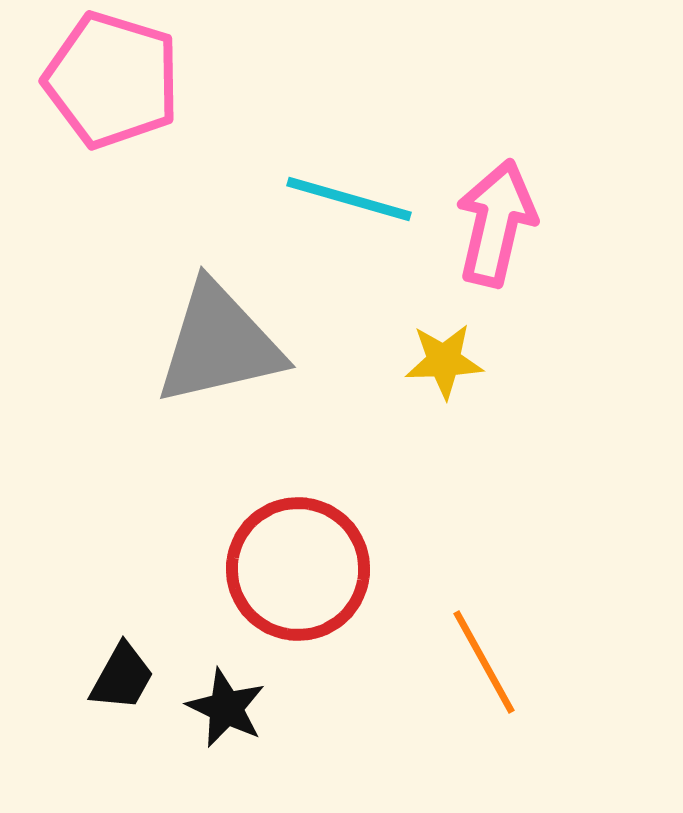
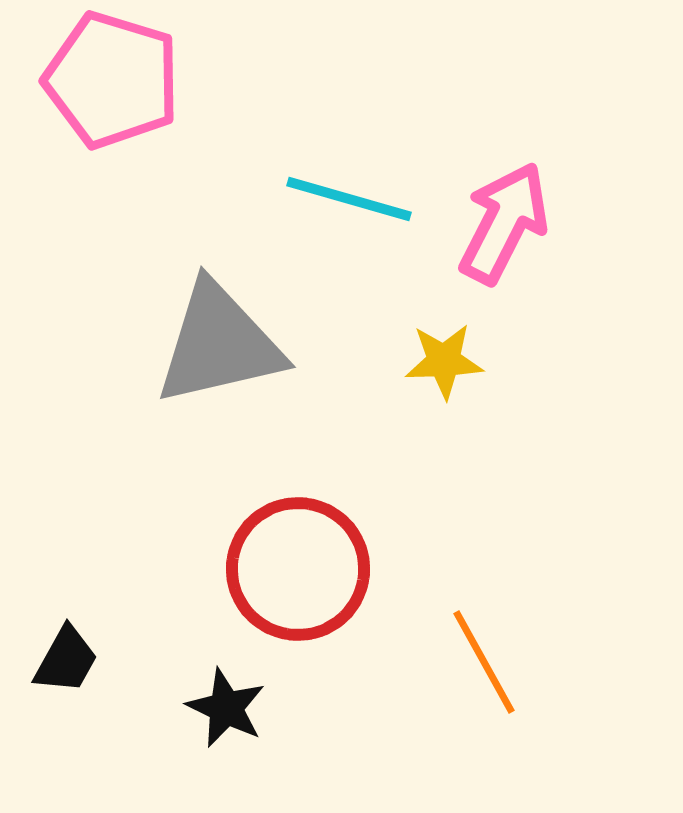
pink arrow: moved 8 px right; rotated 14 degrees clockwise
black trapezoid: moved 56 px left, 17 px up
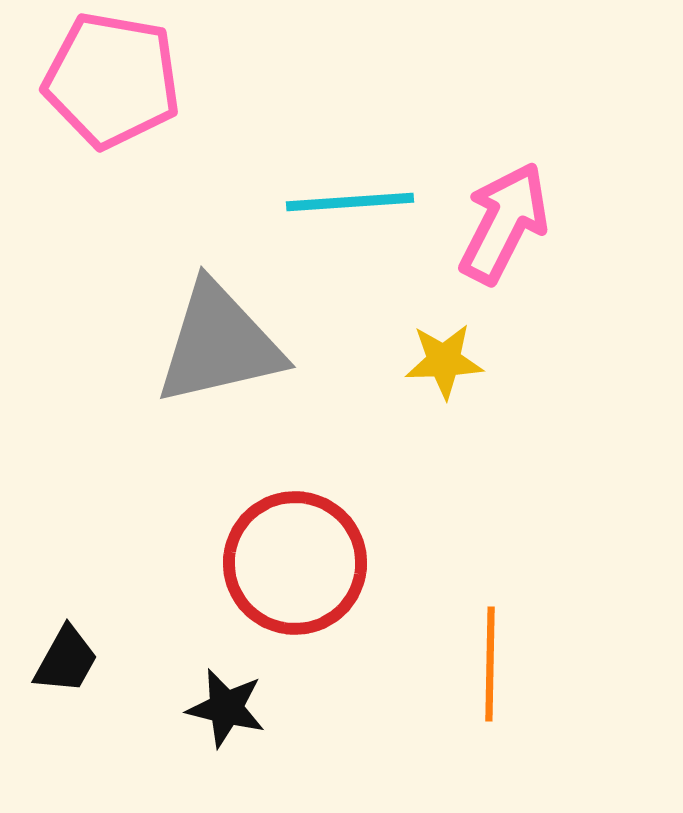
pink pentagon: rotated 7 degrees counterclockwise
cyan line: moved 1 px right, 3 px down; rotated 20 degrees counterclockwise
red circle: moved 3 px left, 6 px up
orange line: moved 6 px right, 2 px down; rotated 30 degrees clockwise
black star: rotated 12 degrees counterclockwise
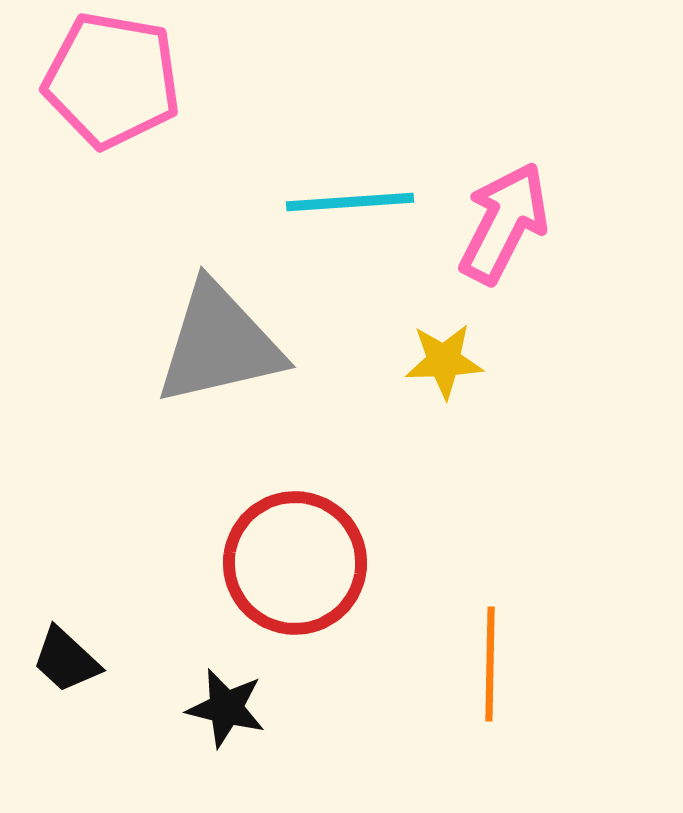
black trapezoid: rotated 104 degrees clockwise
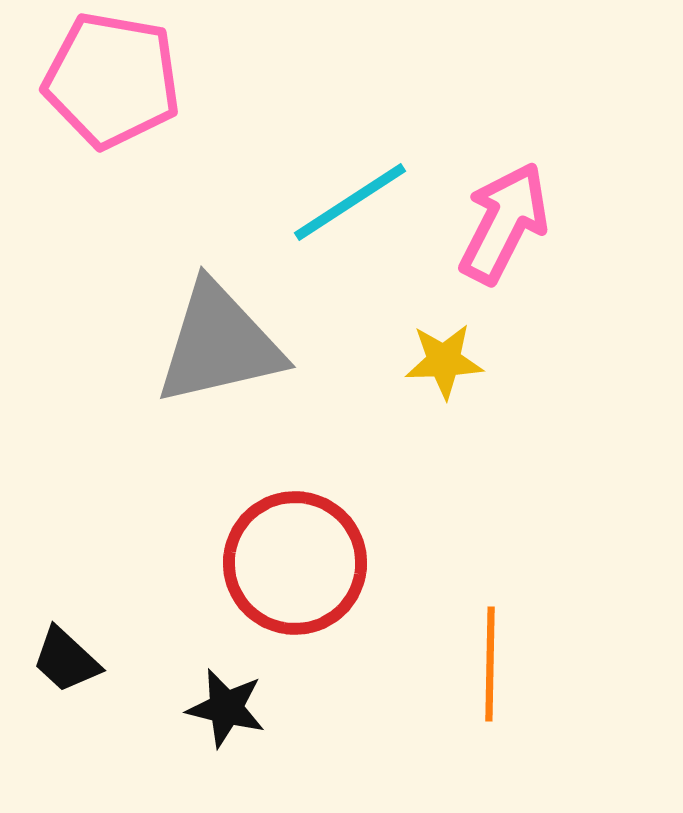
cyan line: rotated 29 degrees counterclockwise
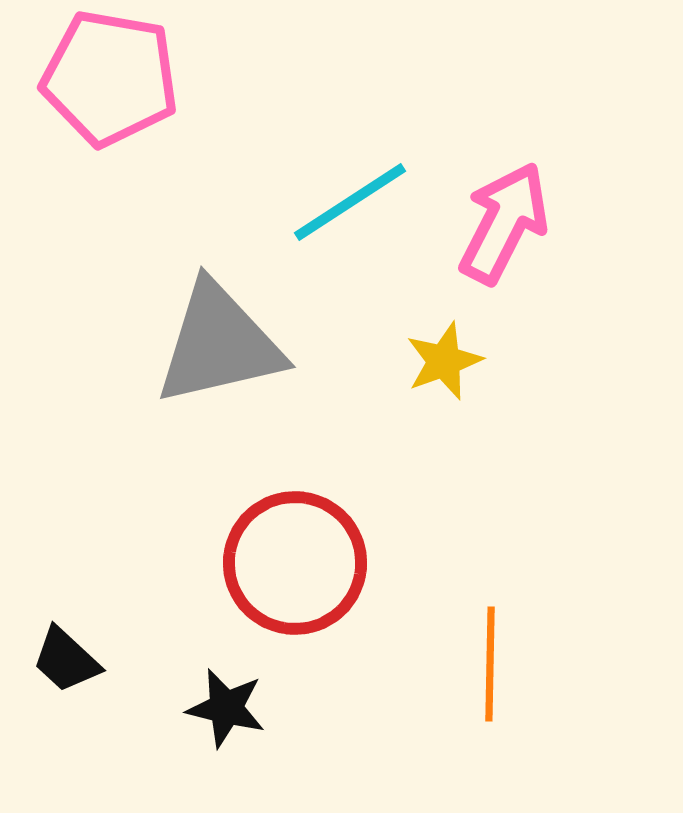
pink pentagon: moved 2 px left, 2 px up
yellow star: rotated 18 degrees counterclockwise
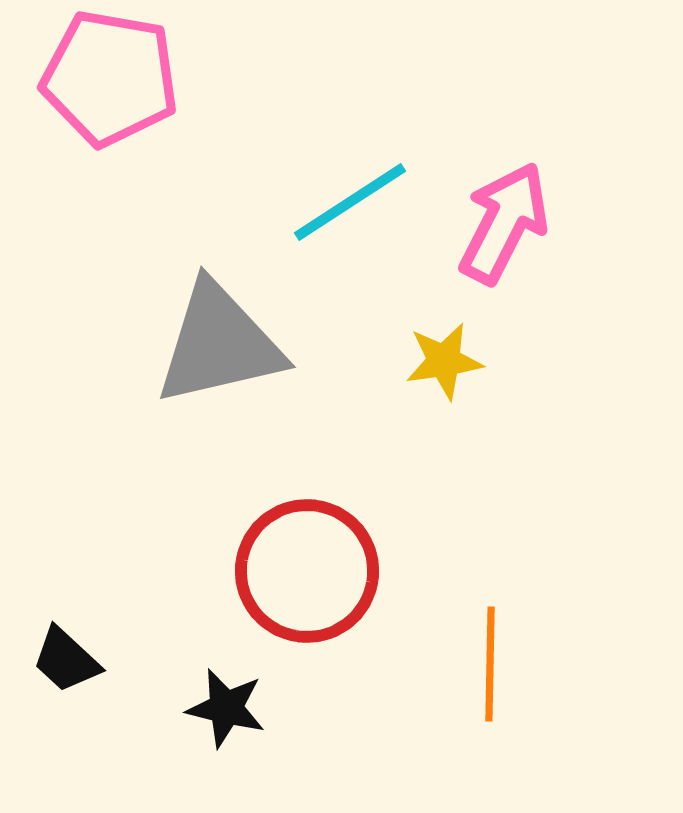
yellow star: rotated 12 degrees clockwise
red circle: moved 12 px right, 8 px down
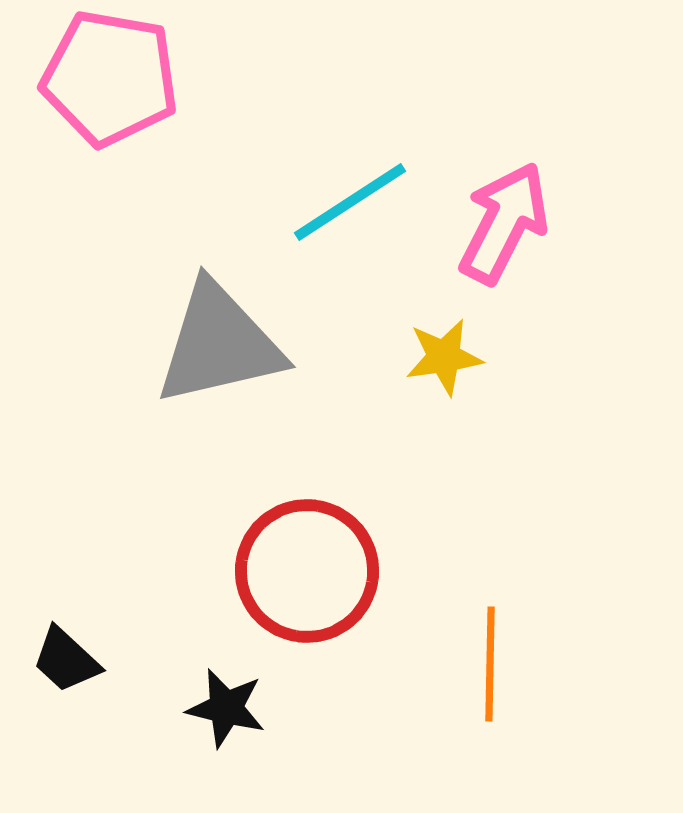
yellow star: moved 4 px up
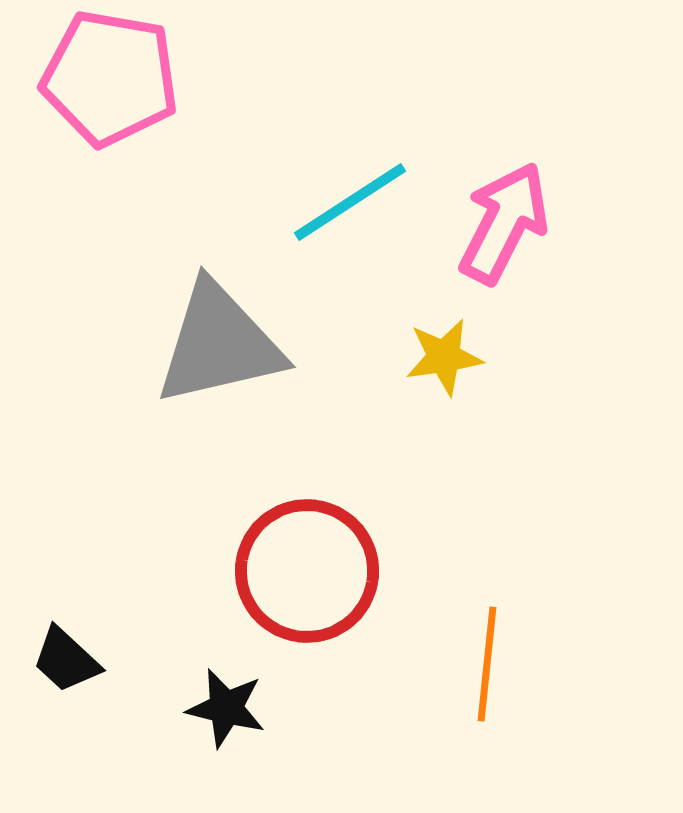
orange line: moved 3 px left; rotated 5 degrees clockwise
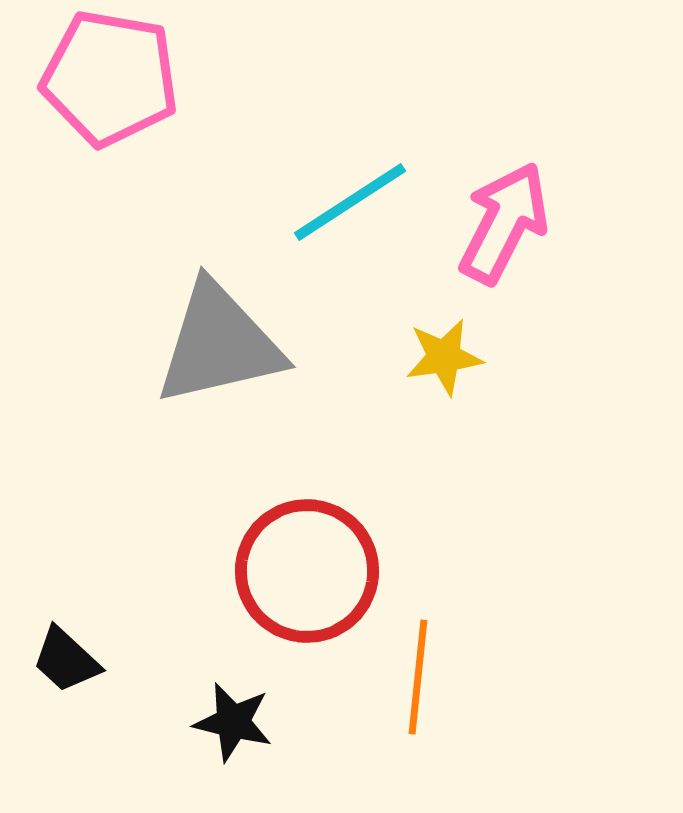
orange line: moved 69 px left, 13 px down
black star: moved 7 px right, 14 px down
